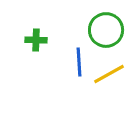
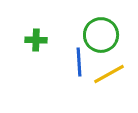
green circle: moved 5 px left, 5 px down
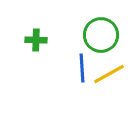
blue line: moved 3 px right, 6 px down
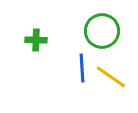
green circle: moved 1 px right, 4 px up
yellow line: moved 2 px right, 3 px down; rotated 64 degrees clockwise
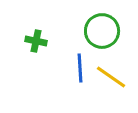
green cross: moved 1 px down; rotated 10 degrees clockwise
blue line: moved 2 px left
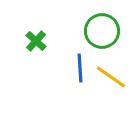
green cross: rotated 30 degrees clockwise
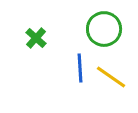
green circle: moved 2 px right, 2 px up
green cross: moved 3 px up
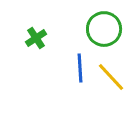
green cross: rotated 15 degrees clockwise
yellow line: rotated 12 degrees clockwise
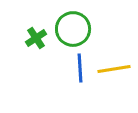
green circle: moved 31 px left
yellow line: moved 3 px right, 8 px up; rotated 56 degrees counterclockwise
